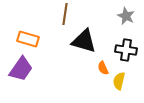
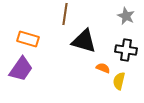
orange semicircle: rotated 136 degrees clockwise
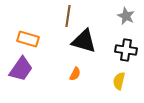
brown line: moved 3 px right, 2 px down
orange semicircle: moved 28 px left, 6 px down; rotated 96 degrees clockwise
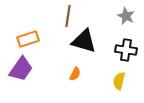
orange rectangle: rotated 35 degrees counterclockwise
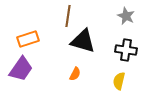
black triangle: moved 1 px left
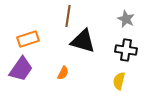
gray star: moved 3 px down
orange semicircle: moved 12 px left, 1 px up
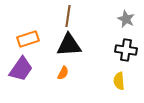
black triangle: moved 14 px left, 4 px down; rotated 20 degrees counterclockwise
yellow semicircle: rotated 18 degrees counterclockwise
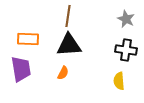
orange rectangle: rotated 20 degrees clockwise
purple trapezoid: rotated 44 degrees counterclockwise
